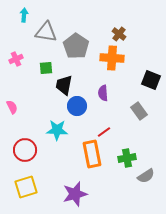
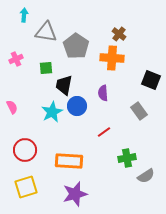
cyan star: moved 5 px left, 18 px up; rotated 30 degrees counterclockwise
orange rectangle: moved 23 px left, 7 px down; rotated 76 degrees counterclockwise
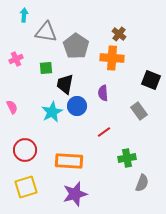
black trapezoid: moved 1 px right, 1 px up
gray semicircle: moved 4 px left, 7 px down; rotated 36 degrees counterclockwise
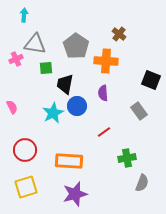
gray triangle: moved 11 px left, 12 px down
orange cross: moved 6 px left, 3 px down
cyan star: moved 1 px right, 1 px down
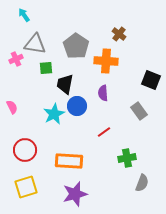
cyan arrow: rotated 40 degrees counterclockwise
cyan star: moved 1 px right, 1 px down
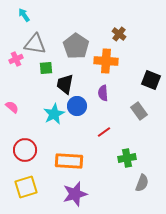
pink semicircle: rotated 24 degrees counterclockwise
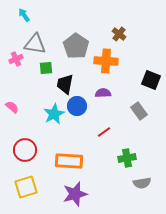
purple semicircle: rotated 91 degrees clockwise
gray semicircle: rotated 60 degrees clockwise
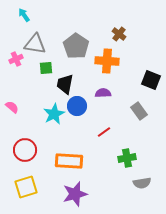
orange cross: moved 1 px right
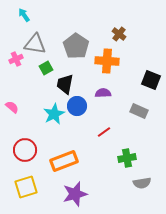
green square: rotated 24 degrees counterclockwise
gray rectangle: rotated 30 degrees counterclockwise
orange rectangle: moved 5 px left; rotated 24 degrees counterclockwise
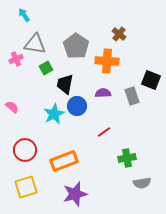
gray rectangle: moved 7 px left, 15 px up; rotated 48 degrees clockwise
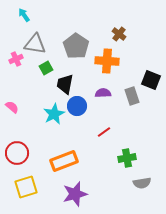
red circle: moved 8 px left, 3 px down
